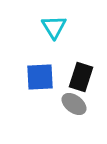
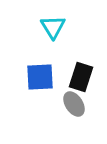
cyan triangle: moved 1 px left
gray ellipse: rotated 20 degrees clockwise
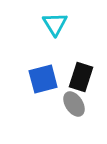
cyan triangle: moved 2 px right, 3 px up
blue square: moved 3 px right, 2 px down; rotated 12 degrees counterclockwise
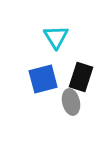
cyan triangle: moved 1 px right, 13 px down
gray ellipse: moved 3 px left, 2 px up; rotated 20 degrees clockwise
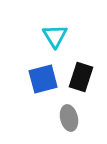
cyan triangle: moved 1 px left, 1 px up
gray ellipse: moved 2 px left, 16 px down
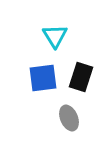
blue square: moved 1 px up; rotated 8 degrees clockwise
gray ellipse: rotated 10 degrees counterclockwise
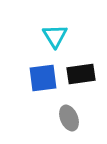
black rectangle: moved 3 px up; rotated 64 degrees clockwise
